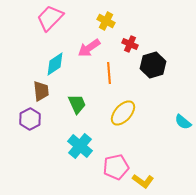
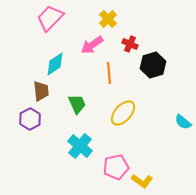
yellow cross: moved 2 px right, 2 px up; rotated 18 degrees clockwise
pink arrow: moved 3 px right, 3 px up
yellow L-shape: moved 1 px left
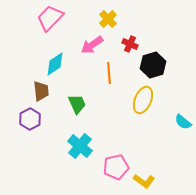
yellow ellipse: moved 20 px right, 13 px up; rotated 20 degrees counterclockwise
yellow L-shape: moved 2 px right
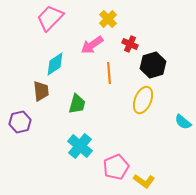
green trapezoid: rotated 40 degrees clockwise
purple hexagon: moved 10 px left, 3 px down; rotated 15 degrees clockwise
pink pentagon: rotated 10 degrees counterclockwise
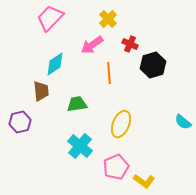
yellow ellipse: moved 22 px left, 24 px down
green trapezoid: rotated 115 degrees counterclockwise
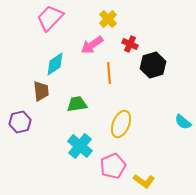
pink pentagon: moved 3 px left, 1 px up
